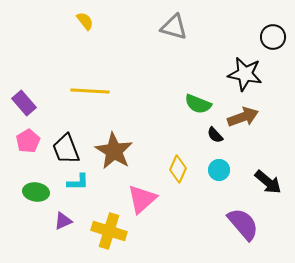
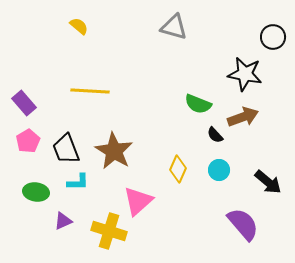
yellow semicircle: moved 6 px left, 5 px down; rotated 12 degrees counterclockwise
pink triangle: moved 4 px left, 2 px down
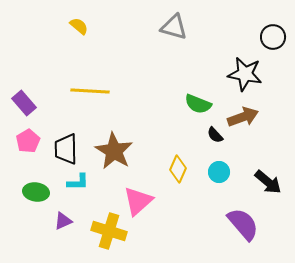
black trapezoid: rotated 20 degrees clockwise
cyan circle: moved 2 px down
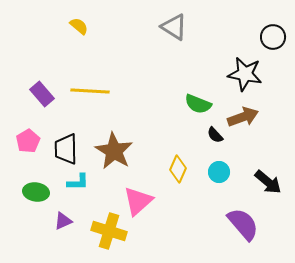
gray triangle: rotated 16 degrees clockwise
purple rectangle: moved 18 px right, 9 px up
